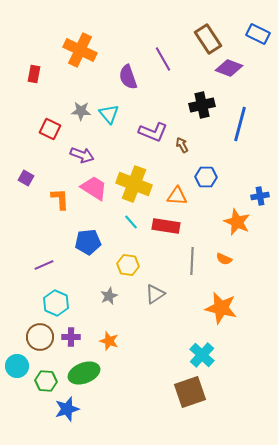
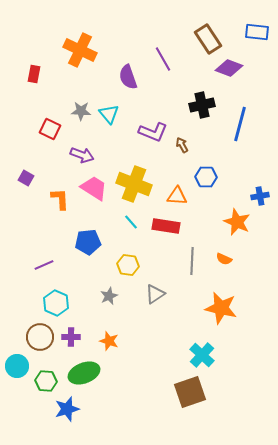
blue rectangle at (258, 34): moved 1 px left, 2 px up; rotated 20 degrees counterclockwise
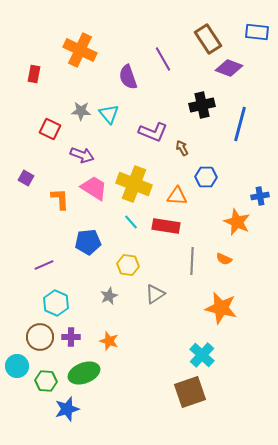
brown arrow at (182, 145): moved 3 px down
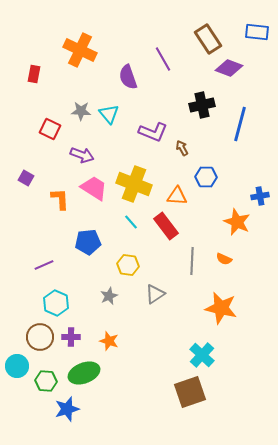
red rectangle at (166, 226): rotated 44 degrees clockwise
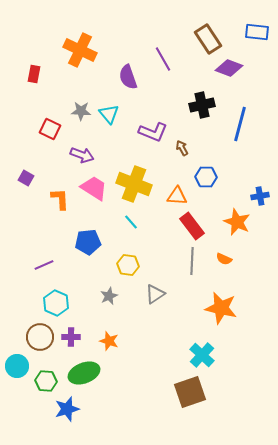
red rectangle at (166, 226): moved 26 px right
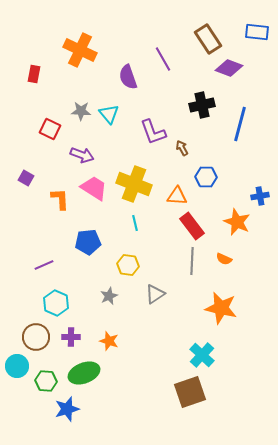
purple L-shape at (153, 132): rotated 48 degrees clockwise
cyan line at (131, 222): moved 4 px right, 1 px down; rotated 28 degrees clockwise
brown circle at (40, 337): moved 4 px left
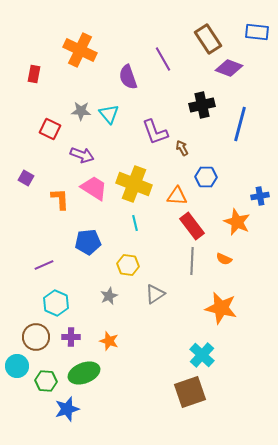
purple L-shape at (153, 132): moved 2 px right
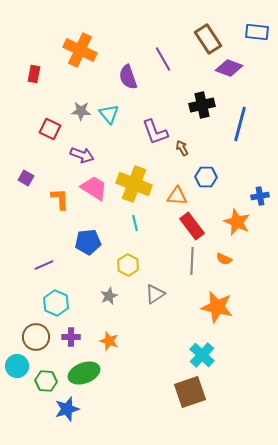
yellow hexagon at (128, 265): rotated 20 degrees clockwise
orange star at (221, 308): moved 4 px left, 1 px up
